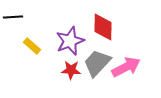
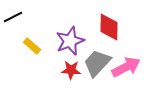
black line: rotated 24 degrees counterclockwise
red diamond: moved 6 px right
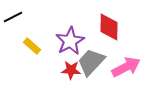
purple star: rotated 8 degrees counterclockwise
gray trapezoid: moved 6 px left, 1 px up
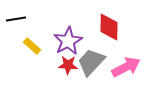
black line: moved 3 px right, 2 px down; rotated 18 degrees clockwise
purple star: moved 2 px left
red star: moved 3 px left, 5 px up
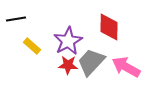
pink arrow: rotated 124 degrees counterclockwise
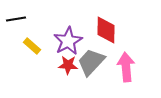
red diamond: moved 3 px left, 3 px down
pink arrow: rotated 56 degrees clockwise
